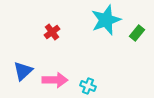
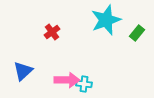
pink arrow: moved 12 px right
cyan cross: moved 4 px left, 2 px up; rotated 14 degrees counterclockwise
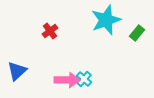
red cross: moved 2 px left, 1 px up
blue triangle: moved 6 px left
cyan cross: moved 5 px up; rotated 35 degrees clockwise
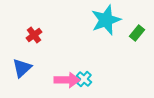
red cross: moved 16 px left, 4 px down
blue triangle: moved 5 px right, 3 px up
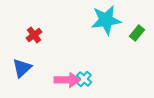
cyan star: rotated 12 degrees clockwise
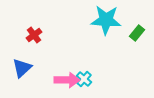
cyan star: rotated 12 degrees clockwise
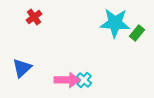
cyan star: moved 9 px right, 3 px down
red cross: moved 18 px up
cyan cross: moved 1 px down
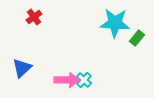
green rectangle: moved 5 px down
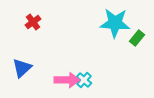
red cross: moved 1 px left, 5 px down
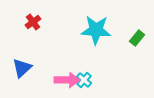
cyan star: moved 19 px left, 7 px down
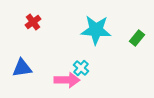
blue triangle: rotated 35 degrees clockwise
cyan cross: moved 3 px left, 12 px up
